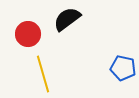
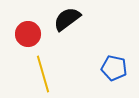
blue pentagon: moved 9 px left
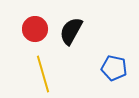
black semicircle: moved 4 px right, 12 px down; rotated 24 degrees counterclockwise
red circle: moved 7 px right, 5 px up
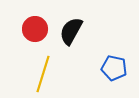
yellow line: rotated 33 degrees clockwise
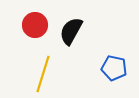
red circle: moved 4 px up
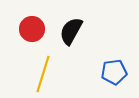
red circle: moved 3 px left, 4 px down
blue pentagon: moved 4 px down; rotated 20 degrees counterclockwise
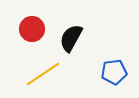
black semicircle: moved 7 px down
yellow line: rotated 39 degrees clockwise
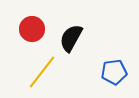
yellow line: moved 1 px left, 2 px up; rotated 18 degrees counterclockwise
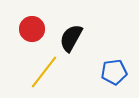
yellow line: moved 2 px right
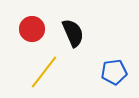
black semicircle: moved 2 px right, 5 px up; rotated 128 degrees clockwise
